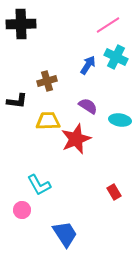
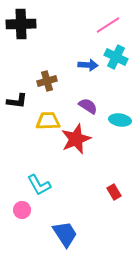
blue arrow: rotated 60 degrees clockwise
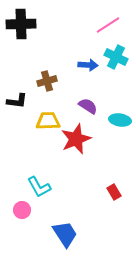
cyan L-shape: moved 2 px down
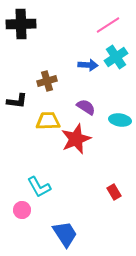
cyan cross: rotated 30 degrees clockwise
purple semicircle: moved 2 px left, 1 px down
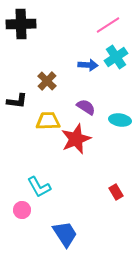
brown cross: rotated 30 degrees counterclockwise
red rectangle: moved 2 px right
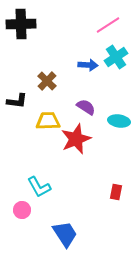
cyan ellipse: moved 1 px left, 1 px down
red rectangle: rotated 42 degrees clockwise
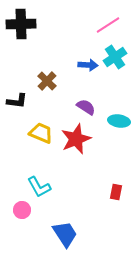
cyan cross: moved 1 px left
yellow trapezoid: moved 7 px left, 12 px down; rotated 25 degrees clockwise
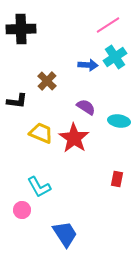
black cross: moved 5 px down
red star: moved 2 px left, 1 px up; rotated 16 degrees counterclockwise
red rectangle: moved 1 px right, 13 px up
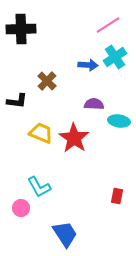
purple semicircle: moved 8 px right, 3 px up; rotated 30 degrees counterclockwise
red rectangle: moved 17 px down
pink circle: moved 1 px left, 2 px up
